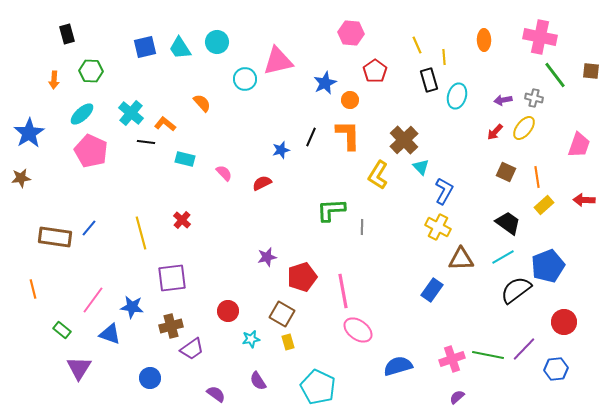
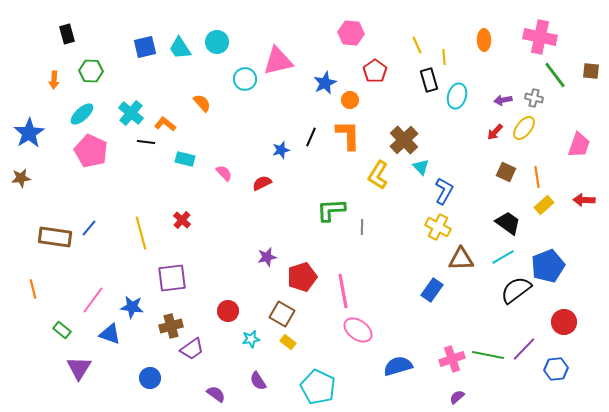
yellow rectangle at (288, 342): rotated 35 degrees counterclockwise
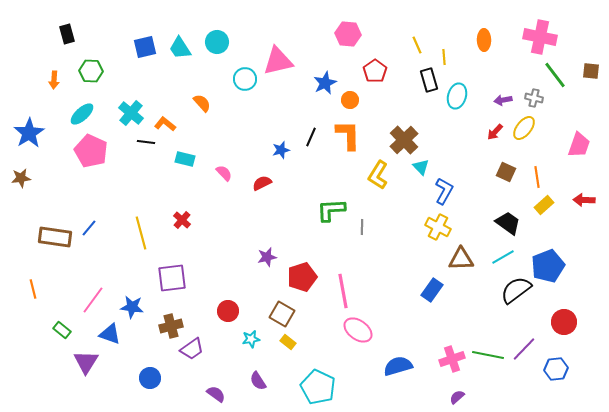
pink hexagon at (351, 33): moved 3 px left, 1 px down
purple triangle at (79, 368): moved 7 px right, 6 px up
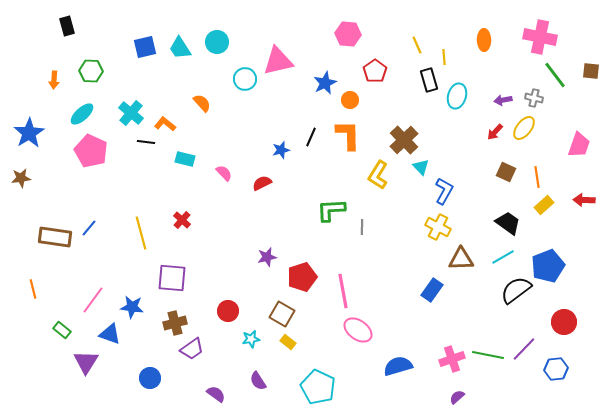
black rectangle at (67, 34): moved 8 px up
purple square at (172, 278): rotated 12 degrees clockwise
brown cross at (171, 326): moved 4 px right, 3 px up
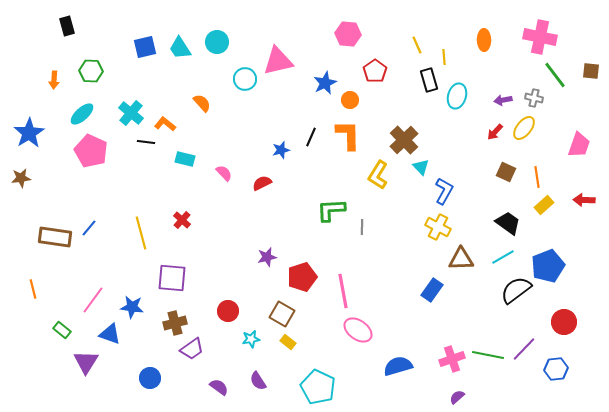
purple semicircle at (216, 394): moved 3 px right, 7 px up
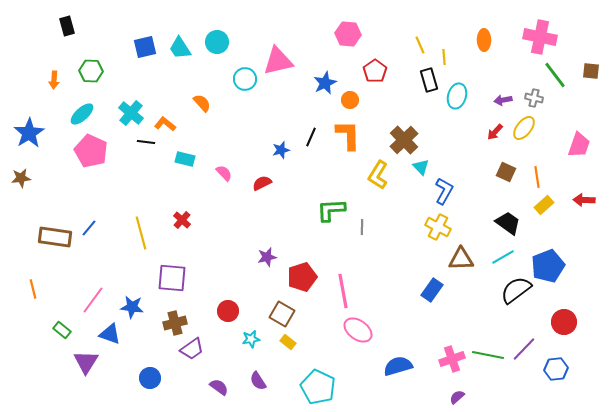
yellow line at (417, 45): moved 3 px right
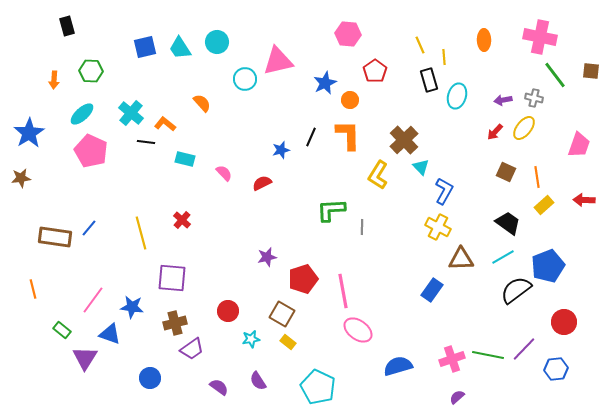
red pentagon at (302, 277): moved 1 px right, 2 px down
purple triangle at (86, 362): moved 1 px left, 4 px up
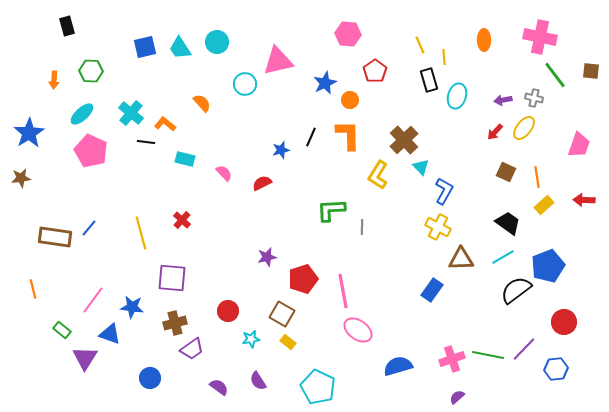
cyan circle at (245, 79): moved 5 px down
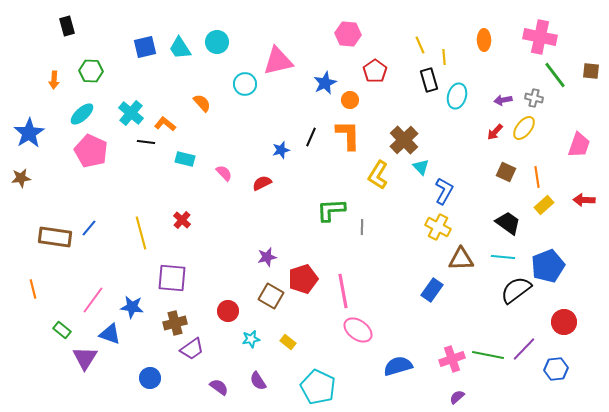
cyan line at (503, 257): rotated 35 degrees clockwise
brown square at (282, 314): moved 11 px left, 18 px up
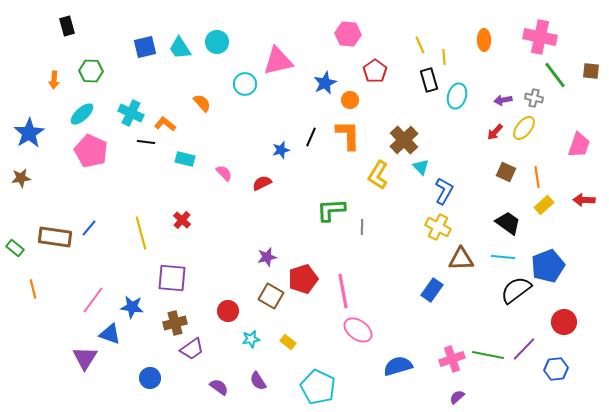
cyan cross at (131, 113): rotated 15 degrees counterclockwise
green rectangle at (62, 330): moved 47 px left, 82 px up
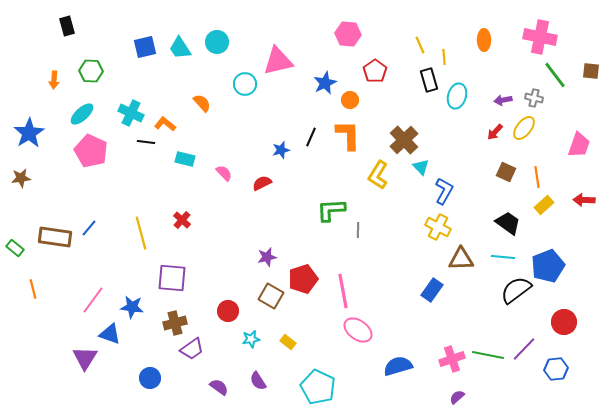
gray line at (362, 227): moved 4 px left, 3 px down
